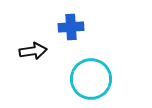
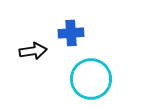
blue cross: moved 6 px down
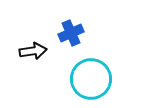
blue cross: rotated 20 degrees counterclockwise
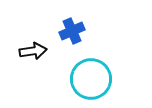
blue cross: moved 1 px right, 2 px up
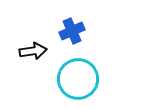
cyan circle: moved 13 px left
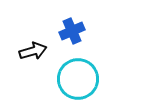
black arrow: rotated 8 degrees counterclockwise
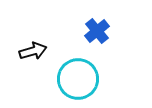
blue cross: moved 25 px right; rotated 15 degrees counterclockwise
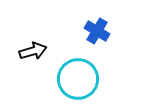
blue cross: rotated 20 degrees counterclockwise
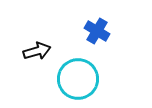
black arrow: moved 4 px right
